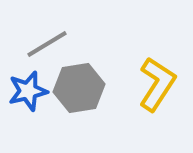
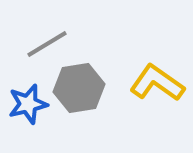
yellow L-shape: moved 1 px up; rotated 88 degrees counterclockwise
blue star: moved 13 px down
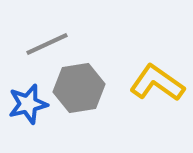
gray line: rotated 6 degrees clockwise
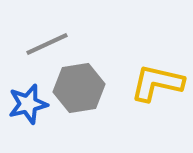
yellow L-shape: rotated 22 degrees counterclockwise
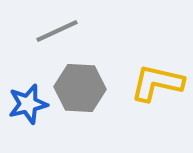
gray line: moved 10 px right, 13 px up
gray hexagon: moved 1 px right; rotated 12 degrees clockwise
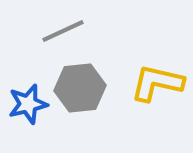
gray line: moved 6 px right
gray hexagon: rotated 9 degrees counterclockwise
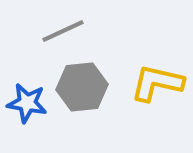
gray hexagon: moved 2 px right, 1 px up
blue star: moved 1 px left, 1 px up; rotated 24 degrees clockwise
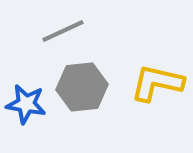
blue star: moved 1 px left, 1 px down
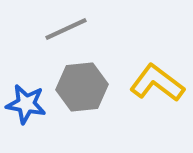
gray line: moved 3 px right, 2 px up
yellow L-shape: rotated 24 degrees clockwise
